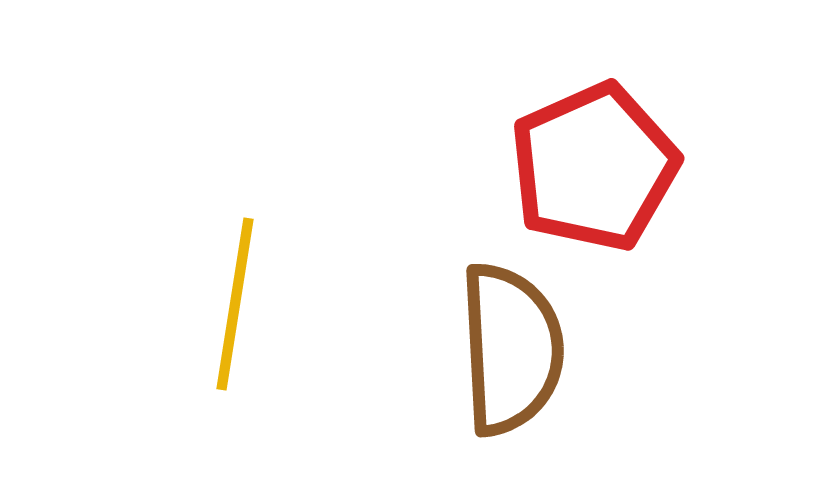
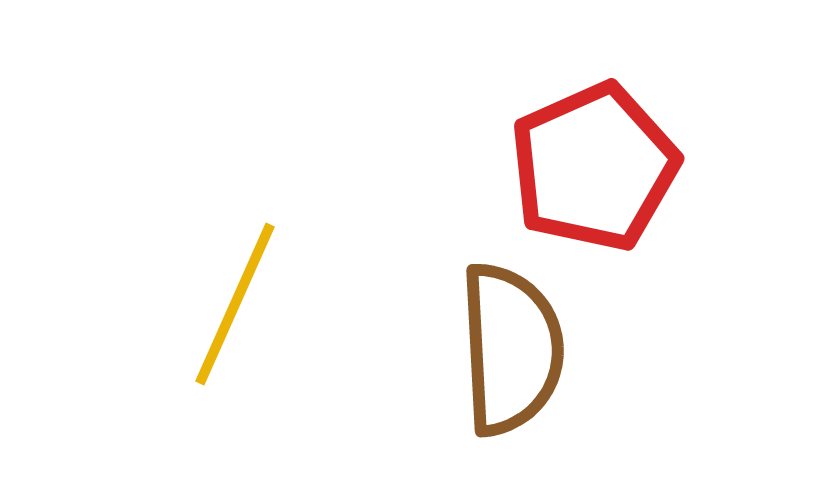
yellow line: rotated 15 degrees clockwise
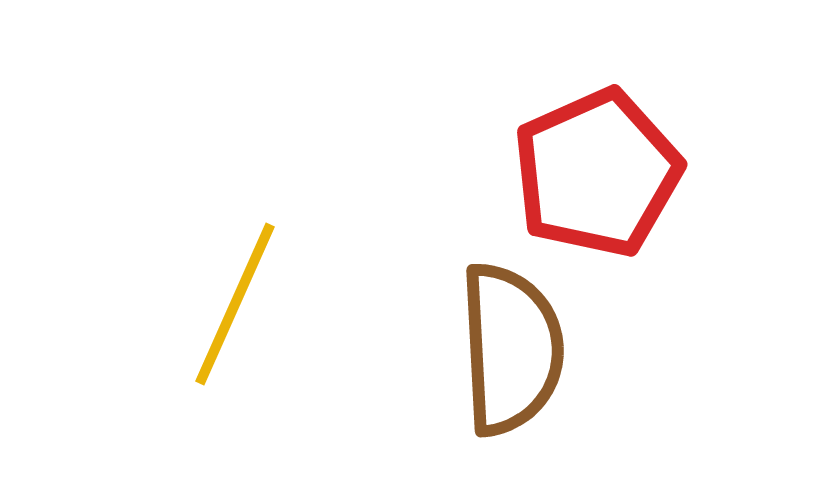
red pentagon: moved 3 px right, 6 px down
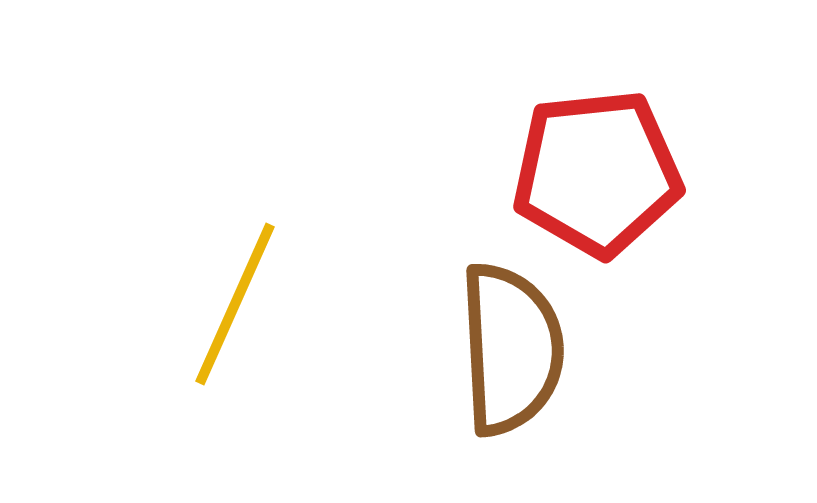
red pentagon: rotated 18 degrees clockwise
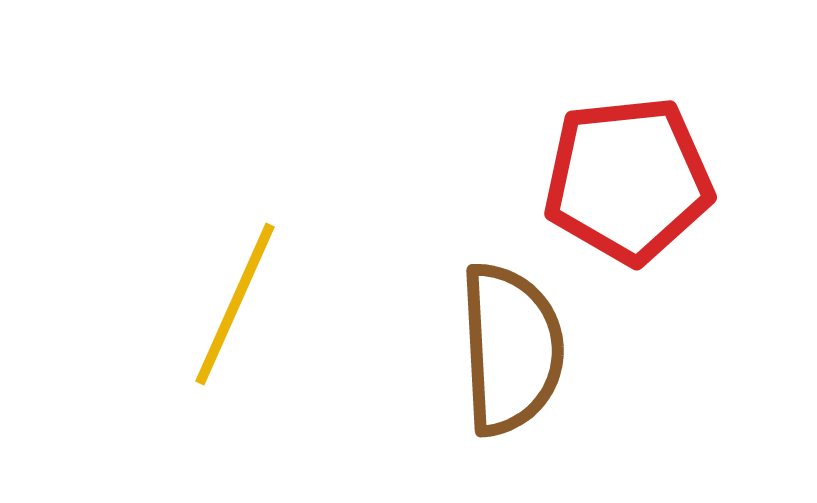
red pentagon: moved 31 px right, 7 px down
